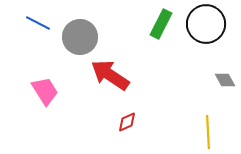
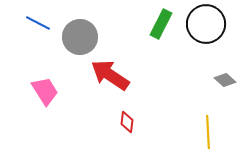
gray diamond: rotated 20 degrees counterclockwise
red diamond: rotated 60 degrees counterclockwise
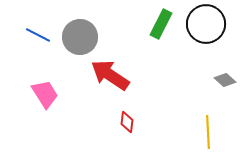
blue line: moved 12 px down
pink trapezoid: moved 3 px down
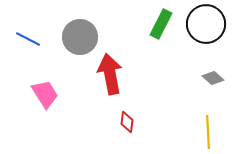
blue line: moved 10 px left, 4 px down
red arrow: moved 1 px up; rotated 45 degrees clockwise
gray diamond: moved 12 px left, 2 px up
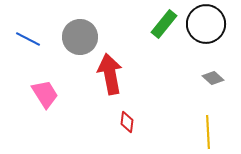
green rectangle: moved 3 px right; rotated 12 degrees clockwise
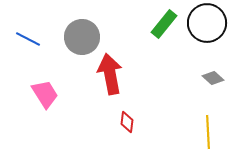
black circle: moved 1 px right, 1 px up
gray circle: moved 2 px right
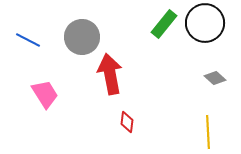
black circle: moved 2 px left
blue line: moved 1 px down
gray diamond: moved 2 px right
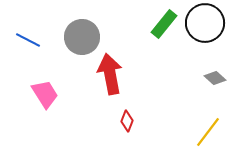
red diamond: moved 1 px up; rotated 15 degrees clockwise
yellow line: rotated 40 degrees clockwise
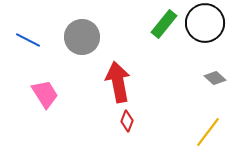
red arrow: moved 8 px right, 8 px down
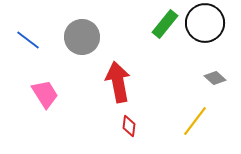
green rectangle: moved 1 px right
blue line: rotated 10 degrees clockwise
red diamond: moved 2 px right, 5 px down; rotated 15 degrees counterclockwise
yellow line: moved 13 px left, 11 px up
